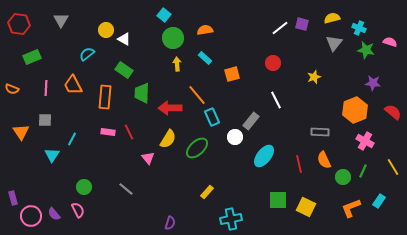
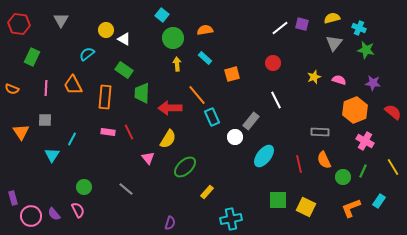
cyan square at (164, 15): moved 2 px left
pink semicircle at (390, 42): moved 51 px left, 38 px down
green rectangle at (32, 57): rotated 42 degrees counterclockwise
green ellipse at (197, 148): moved 12 px left, 19 px down
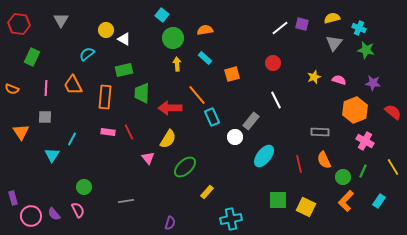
green rectangle at (124, 70): rotated 48 degrees counterclockwise
gray square at (45, 120): moved 3 px up
gray line at (126, 189): moved 12 px down; rotated 49 degrees counterclockwise
orange L-shape at (351, 208): moved 5 px left, 7 px up; rotated 25 degrees counterclockwise
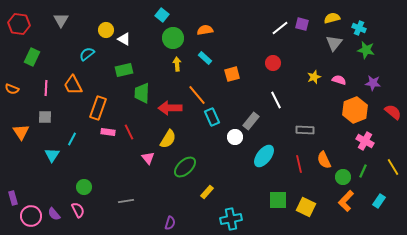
orange rectangle at (105, 97): moved 7 px left, 11 px down; rotated 15 degrees clockwise
gray rectangle at (320, 132): moved 15 px left, 2 px up
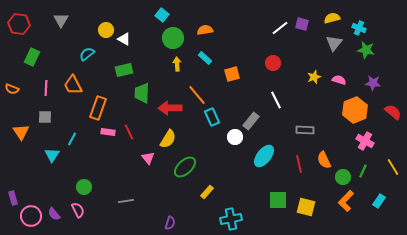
yellow square at (306, 207): rotated 12 degrees counterclockwise
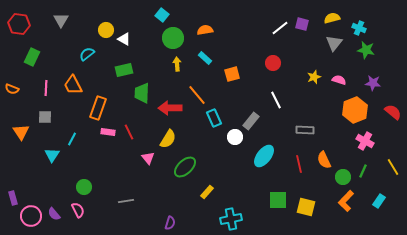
cyan rectangle at (212, 117): moved 2 px right, 1 px down
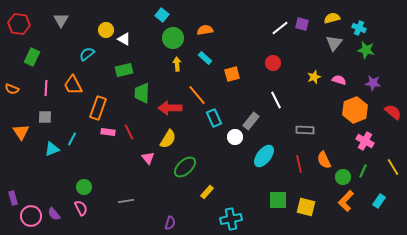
cyan triangle at (52, 155): moved 6 px up; rotated 35 degrees clockwise
pink semicircle at (78, 210): moved 3 px right, 2 px up
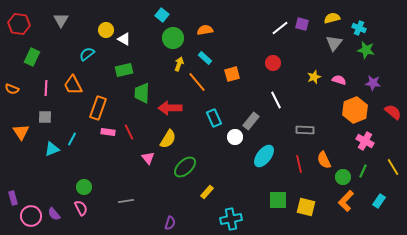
yellow arrow at (177, 64): moved 2 px right; rotated 24 degrees clockwise
orange line at (197, 95): moved 13 px up
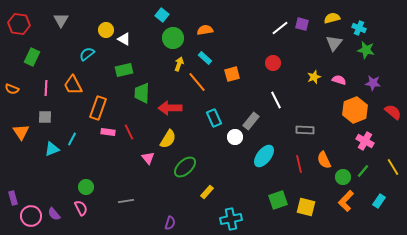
green line at (363, 171): rotated 16 degrees clockwise
green circle at (84, 187): moved 2 px right
green square at (278, 200): rotated 18 degrees counterclockwise
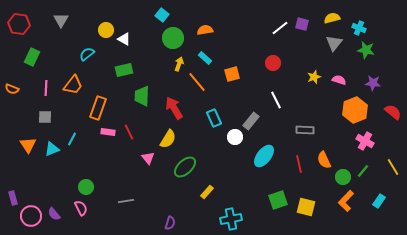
orange trapezoid at (73, 85): rotated 115 degrees counterclockwise
green trapezoid at (142, 93): moved 3 px down
red arrow at (170, 108): moved 4 px right; rotated 60 degrees clockwise
orange triangle at (21, 132): moved 7 px right, 13 px down
